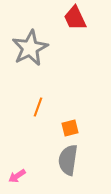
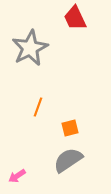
gray semicircle: rotated 48 degrees clockwise
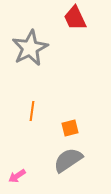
orange line: moved 6 px left, 4 px down; rotated 12 degrees counterclockwise
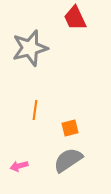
gray star: rotated 12 degrees clockwise
orange line: moved 3 px right, 1 px up
pink arrow: moved 2 px right, 10 px up; rotated 18 degrees clockwise
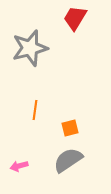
red trapezoid: rotated 56 degrees clockwise
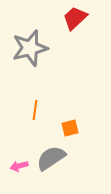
red trapezoid: rotated 16 degrees clockwise
gray semicircle: moved 17 px left, 2 px up
